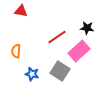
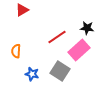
red triangle: moved 1 px right, 1 px up; rotated 40 degrees counterclockwise
pink rectangle: moved 1 px up
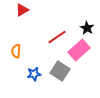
black star: rotated 24 degrees clockwise
blue star: moved 2 px right; rotated 24 degrees counterclockwise
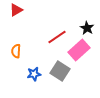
red triangle: moved 6 px left
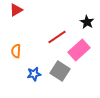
black star: moved 6 px up
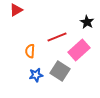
red line: rotated 12 degrees clockwise
orange semicircle: moved 14 px right
blue star: moved 2 px right, 1 px down
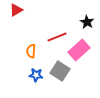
orange semicircle: moved 1 px right
blue star: rotated 16 degrees clockwise
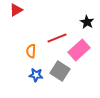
red line: moved 1 px down
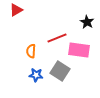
pink rectangle: rotated 50 degrees clockwise
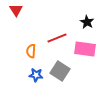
red triangle: rotated 32 degrees counterclockwise
pink rectangle: moved 6 px right, 1 px up
